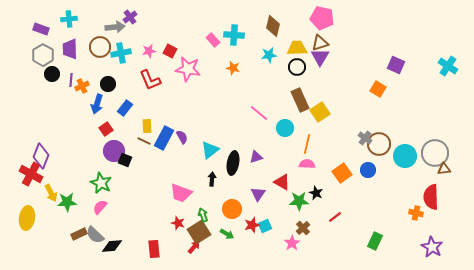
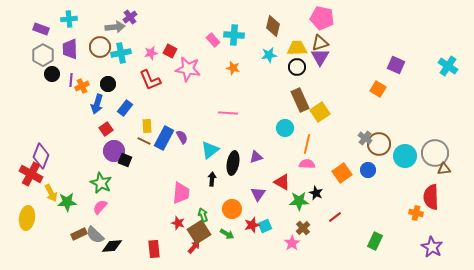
pink star at (149, 51): moved 2 px right, 2 px down
pink line at (259, 113): moved 31 px left; rotated 36 degrees counterclockwise
pink trapezoid at (181, 193): rotated 105 degrees counterclockwise
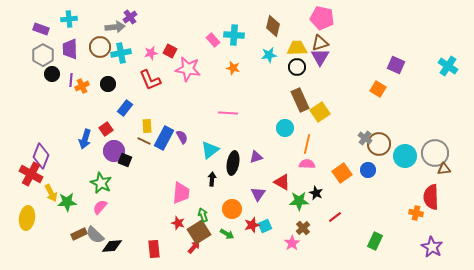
blue arrow at (97, 104): moved 12 px left, 35 px down
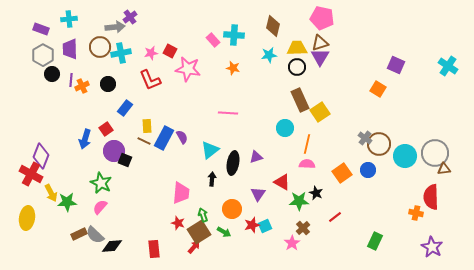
green arrow at (227, 234): moved 3 px left, 2 px up
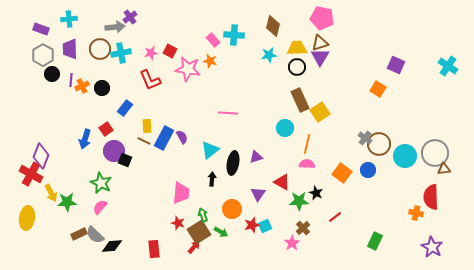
brown circle at (100, 47): moved 2 px down
orange star at (233, 68): moved 23 px left, 7 px up
black circle at (108, 84): moved 6 px left, 4 px down
orange square at (342, 173): rotated 18 degrees counterclockwise
green arrow at (224, 232): moved 3 px left
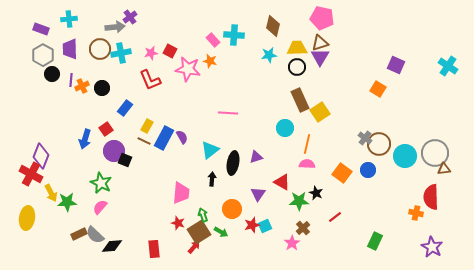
yellow rectangle at (147, 126): rotated 32 degrees clockwise
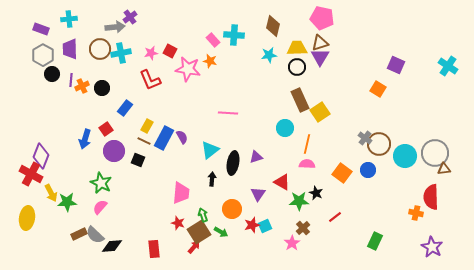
black square at (125, 160): moved 13 px right
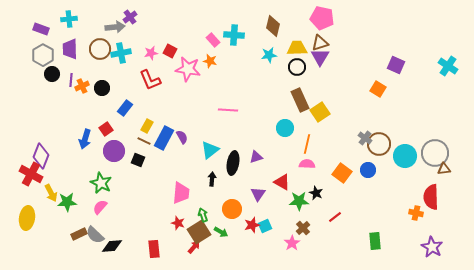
pink line at (228, 113): moved 3 px up
green rectangle at (375, 241): rotated 30 degrees counterclockwise
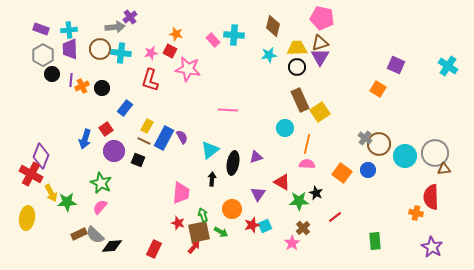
cyan cross at (69, 19): moved 11 px down
cyan cross at (121, 53): rotated 18 degrees clockwise
orange star at (210, 61): moved 34 px left, 27 px up
red L-shape at (150, 80): rotated 40 degrees clockwise
brown square at (199, 232): rotated 20 degrees clockwise
red rectangle at (154, 249): rotated 30 degrees clockwise
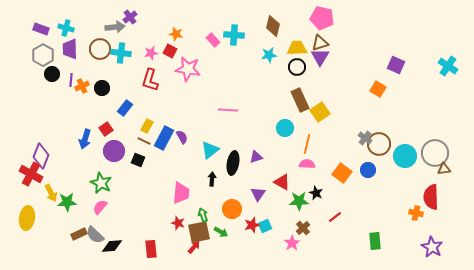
cyan cross at (69, 30): moved 3 px left, 2 px up; rotated 21 degrees clockwise
red rectangle at (154, 249): moved 3 px left; rotated 30 degrees counterclockwise
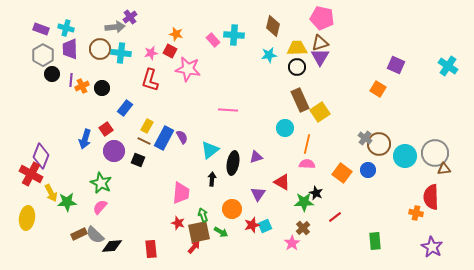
green star at (299, 201): moved 5 px right, 1 px down
